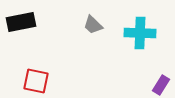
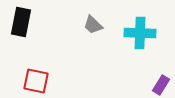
black rectangle: rotated 68 degrees counterclockwise
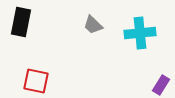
cyan cross: rotated 8 degrees counterclockwise
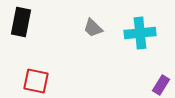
gray trapezoid: moved 3 px down
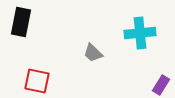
gray trapezoid: moved 25 px down
red square: moved 1 px right
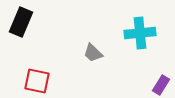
black rectangle: rotated 12 degrees clockwise
